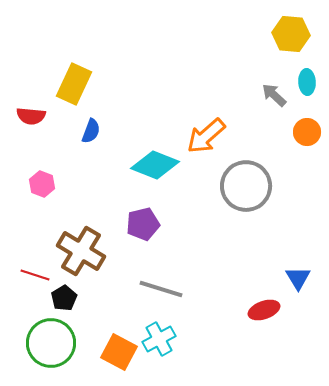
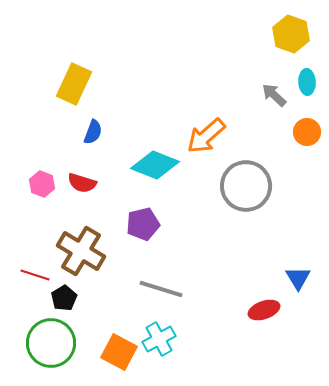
yellow hexagon: rotated 15 degrees clockwise
red semicircle: moved 51 px right, 67 px down; rotated 12 degrees clockwise
blue semicircle: moved 2 px right, 1 px down
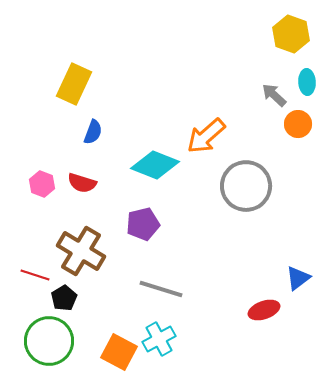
orange circle: moved 9 px left, 8 px up
blue triangle: rotated 24 degrees clockwise
green circle: moved 2 px left, 2 px up
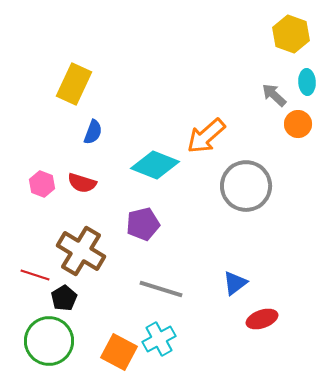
blue triangle: moved 63 px left, 5 px down
red ellipse: moved 2 px left, 9 px down
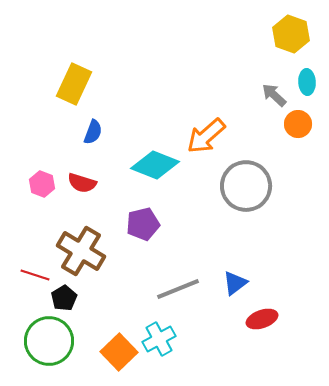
gray line: moved 17 px right; rotated 39 degrees counterclockwise
orange square: rotated 18 degrees clockwise
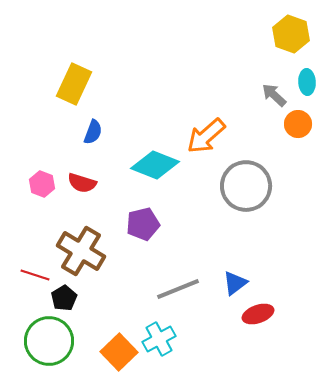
red ellipse: moved 4 px left, 5 px up
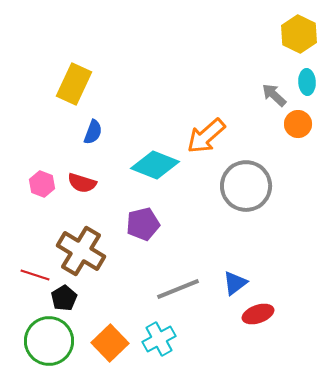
yellow hexagon: moved 8 px right; rotated 6 degrees clockwise
orange square: moved 9 px left, 9 px up
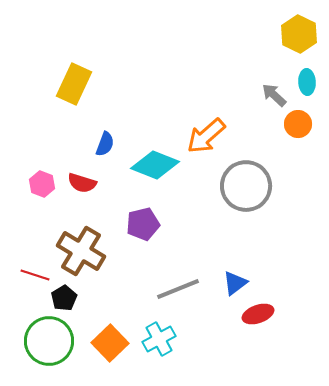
blue semicircle: moved 12 px right, 12 px down
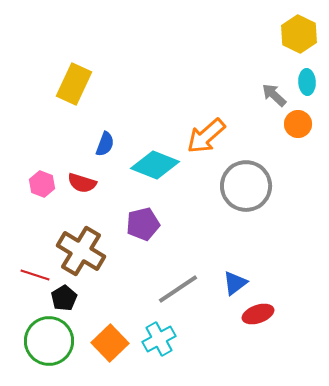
gray line: rotated 12 degrees counterclockwise
